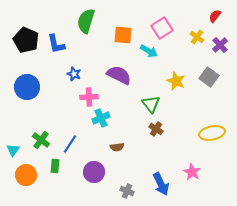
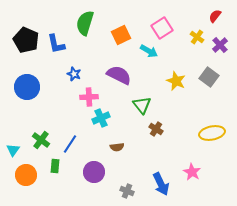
green semicircle: moved 1 px left, 2 px down
orange square: moved 2 px left; rotated 30 degrees counterclockwise
green triangle: moved 9 px left, 1 px down
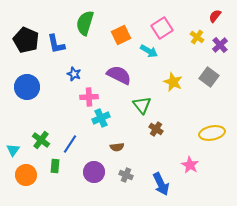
yellow star: moved 3 px left, 1 px down
pink star: moved 2 px left, 7 px up
gray cross: moved 1 px left, 16 px up
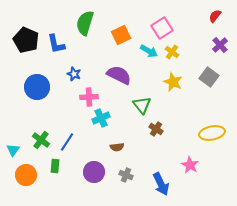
yellow cross: moved 25 px left, 15 px down
blue circle: moved 10 px right
blue line: moved 3 px left, 2 px up
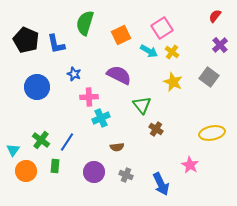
orange circle: moved 4 px up
